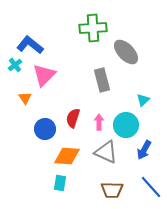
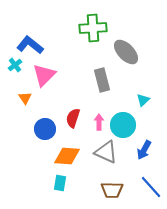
cyan circle: moved 3 px left
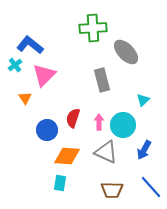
blue circle: moved 2 px right, 1 px down
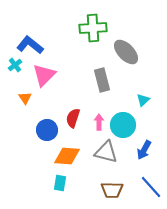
gray triangle: rotated 10 degrees counterclockwise
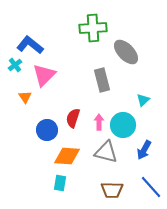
orange triangle: moved 1 px up
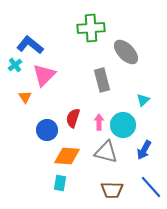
green cross: moved 2 px left
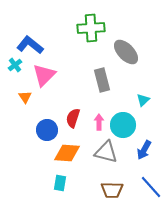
orange diamond: moved 3 px up
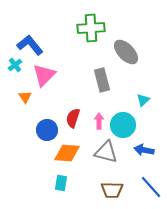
blue L-shape: rotated 12 degrees clockwise
pink arrow: moved 1 px up
blue arrow: rotated 72 degrees clockwise
cyan rectangle: moved 1 px right
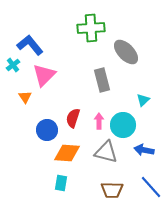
cyan cross: moved 2 px left
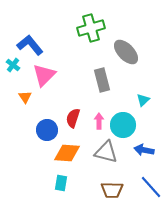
green cross: rotated 12 degrees counterclockwise
cyan cross: rotated 16 degrees counterclockwise
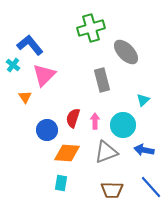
pink arrow: moved 4 px left
gray triangle: rotated 35 degrees counterclockwise
